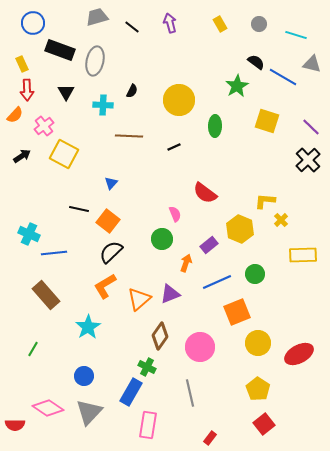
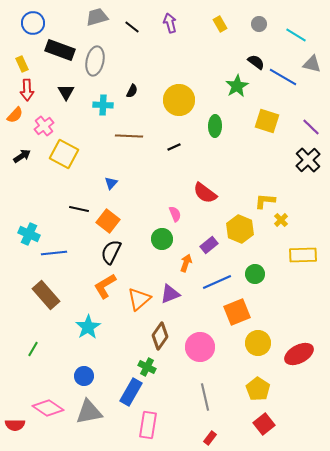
cyan line at (296, 35): rotated 15 degrees clockwise
black semicircle at (111, 252): rotated 20 degrees counterclockwise
gray line at (190, 393): moved 15 px right, 4 px down
gray triangle at (89, 412): rotated 36 degrees clockwise
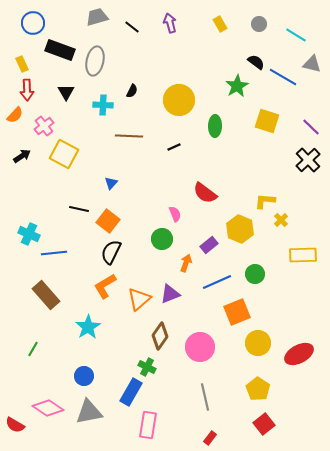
red semicircle at (15, 425): rotated 30 degrees clockwise
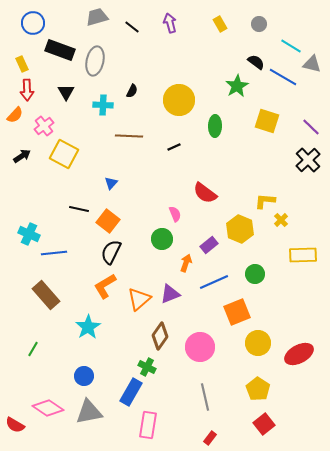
cyan line at (296, 35): moved 5 px left, 11 px down
blue line at (217, 282): moved 3 px left
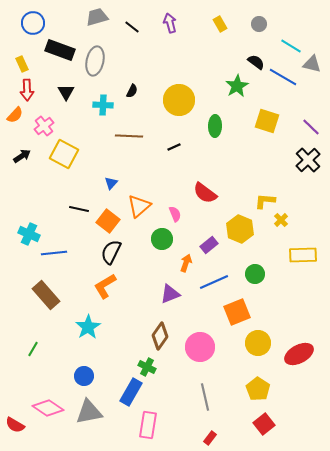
orange triangle at (139, 299): moved 93 px up
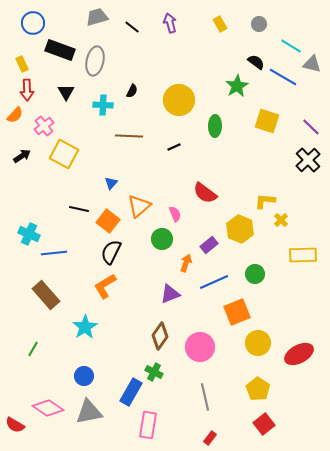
cyan star at (88, 327): moved 3 px left
green cross at (147, 367): moved 7 px right, 5 px down
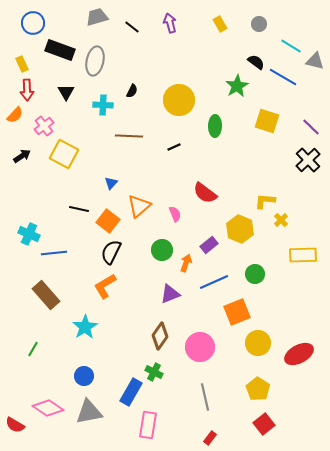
gray triangle at (312, 64): moved 3 px right, 3 px up
green circle at (162, 239): moved 11 px down
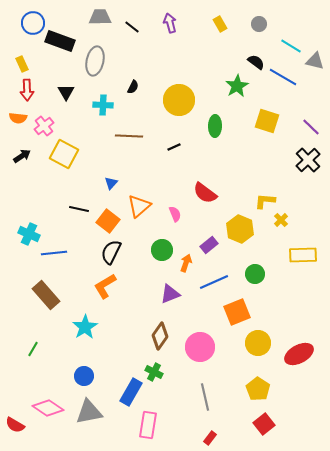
gray trapezoid at (97, 17): moved 3 px right; rotated 15 degrees clockwise
black rectangle at (60, 50): moved 9 px up
black semicircle at (132, 91): moved 1 px right, 4 px up
orange semicircle at (15, 115): moved 3 px right, 3 px down; rotated 54 degrees clockwise
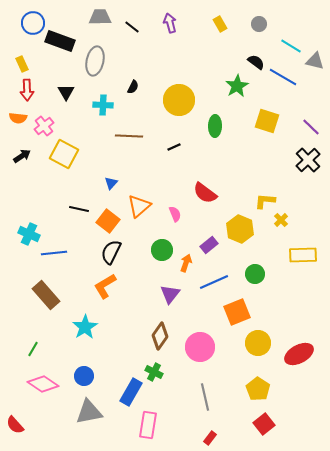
purple triangle at (170, 294): rotated 30 degrees counterclockwise
pink diamond at (48, 408): moved 5 px left, 24 px up
red semicircle at (15, 425): rotated 18 degrees clockwise
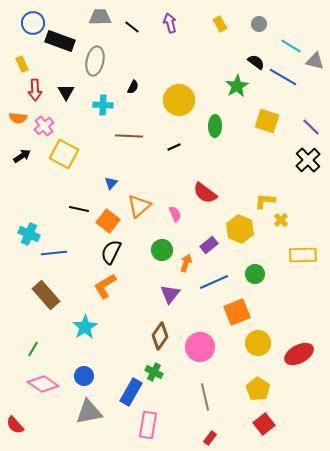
red arrow at (27, 90): moved 8 px right
